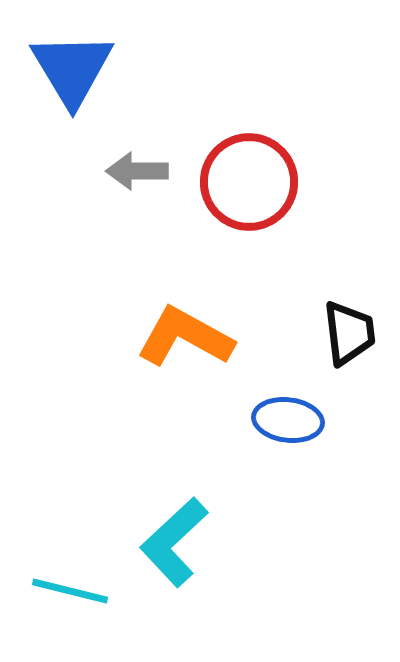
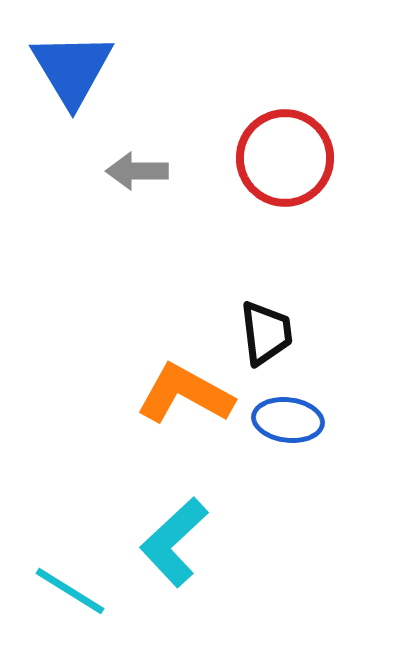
red circle: moved 36 px right, 24 px up
black trapezoid: moved 83 px left
orange L-shape: moved 57 px down
cyan line: rotated 18 degrees clockwise
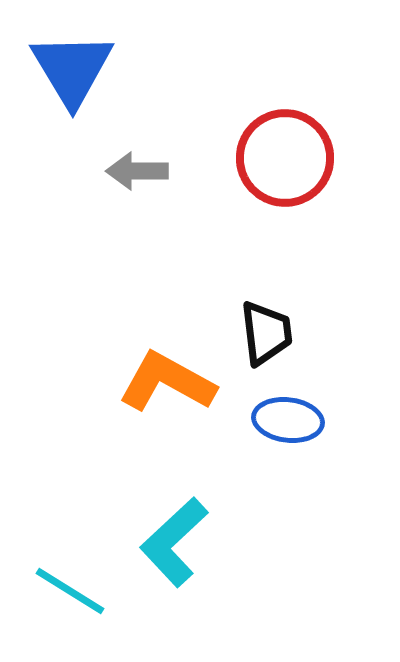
orange L-shape: moved 18 px left, 12 px up
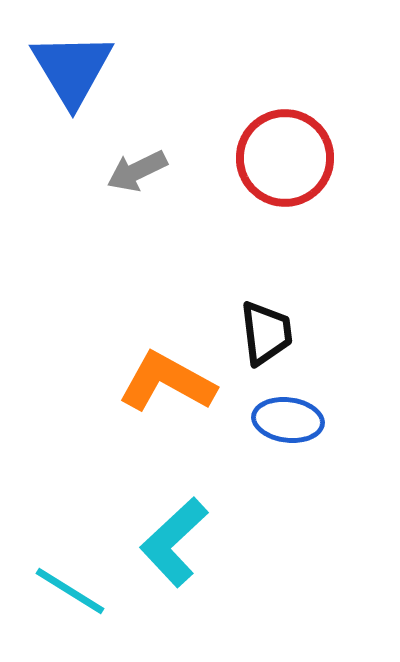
gray arrow: rotated 26 degrees counterclockwise
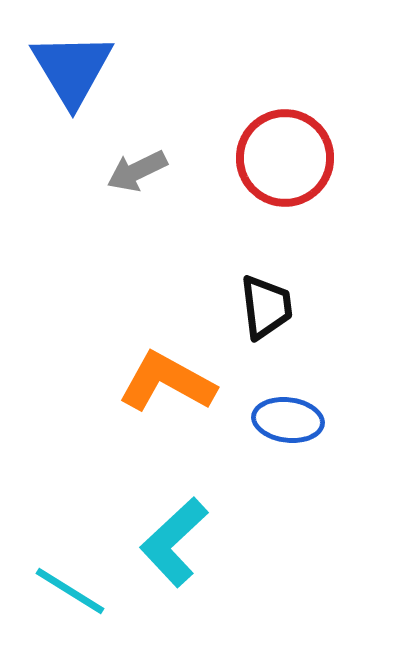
black trapezoid: moved 26 px up
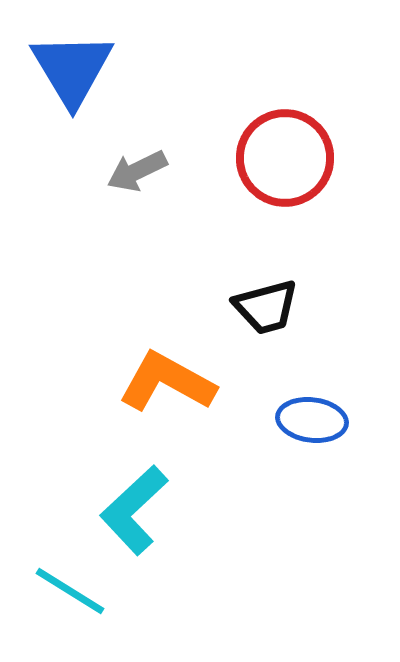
black trapezoid: rotated 82 degrees clockwise
blue ellipse: moved 24 px right
cyan L-shape: moved 40 px left, 32 px up
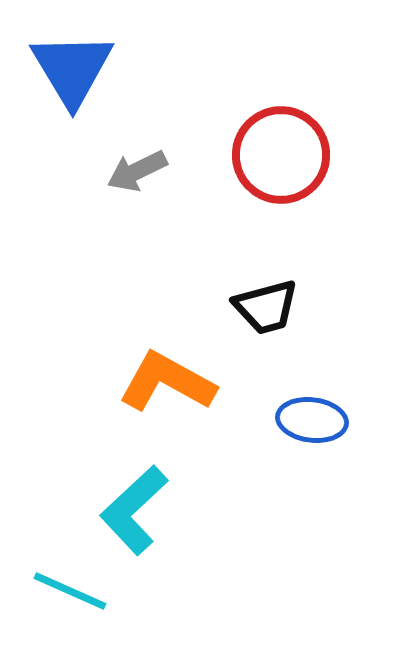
red circle: moved 4 px left, 3 px up
cyan line: rotated 8 degrees counterclockwise
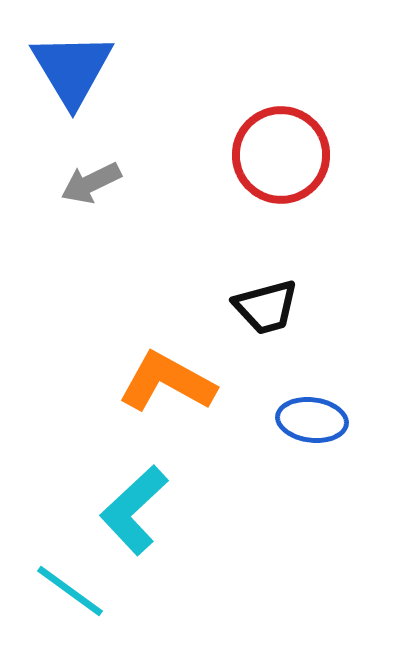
gray arrow: moved 46 px left, 12 px down
cyan line: rotated 12 degrees clockwise
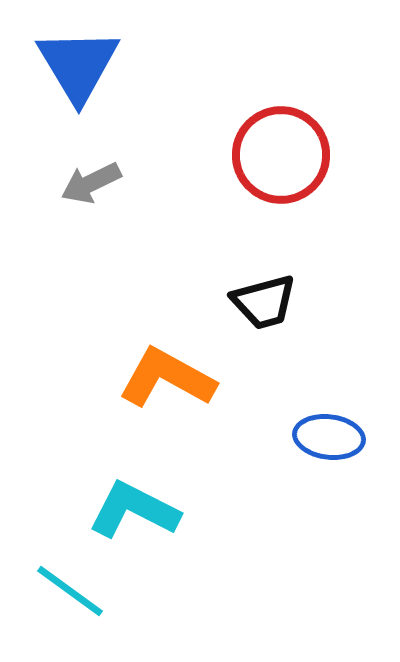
blue triangle: moved 6 px right, 4 px up
black trapezoid: moved 2 px left, 5 px up
orange L-shape: moved 4 px up
blue ellipse: moved 17 px right, 17 px down
cyan L-shape: rotated 70 degrees clockwise
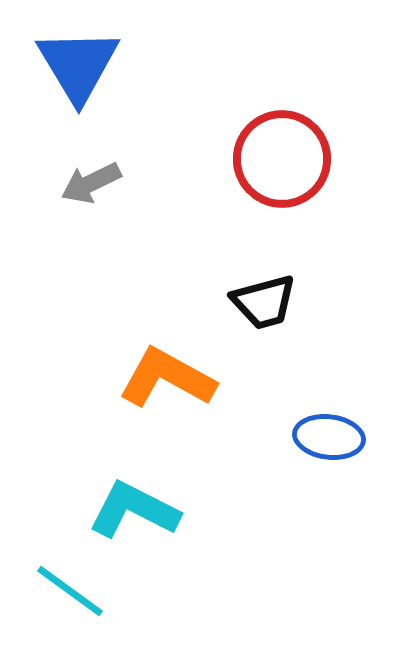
red circle: moved 1 px right, 4 px down
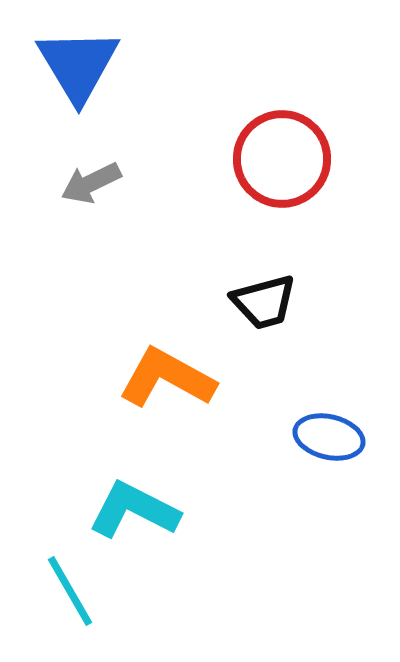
blue ellipse: rotated 6 degrees clockwise
cyan line: rotated 24 degrees clockwise
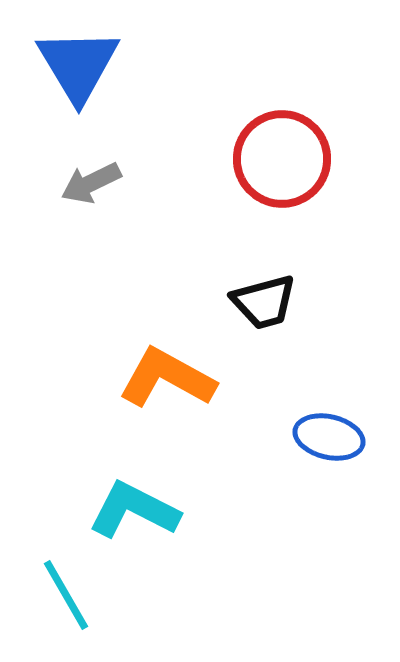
cyan line: moved 4 px left, 4 px down
